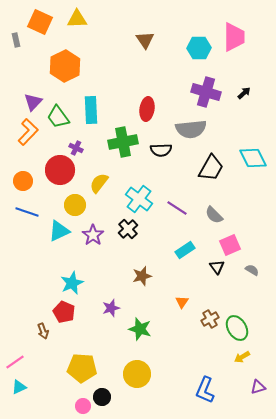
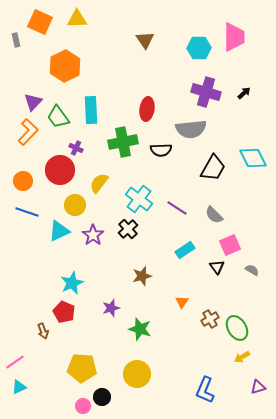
black trapezoid at (211, 168): moved 2 px right
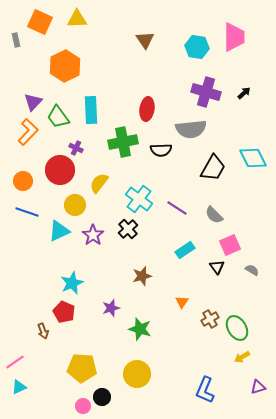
cyan hexagon at (199, 48): moved 2 px left, 1 px up; rotated 10 degrees clockwise
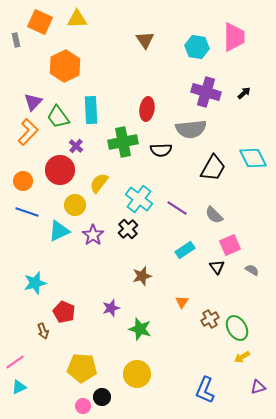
purple cross at (76, 148): moved 2 px up; rotated 16 degrees clockwise
cyan star at (72, 283): moved 37 px left; rotated 10 degrees clockwise
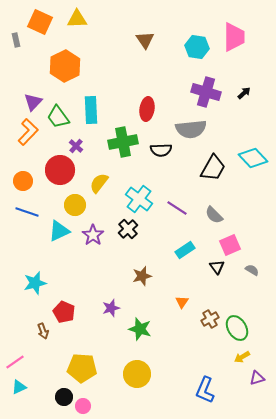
cyan diamond at (253, 158): rotated 16 degrees counterclockwise
purple triangle at (258, 387): moved 1 px left, 9 px up
black circle at (102, 397): moved 38 px left
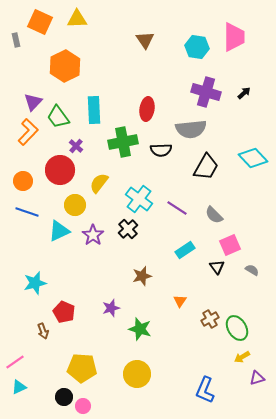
cyan rectangle at (91, 110): moved 3 px right
black trapezoid at (213, 168): moved 7 px left, 1 px up
orange triangle at (182, 302): moved 2 px left, 1 px up
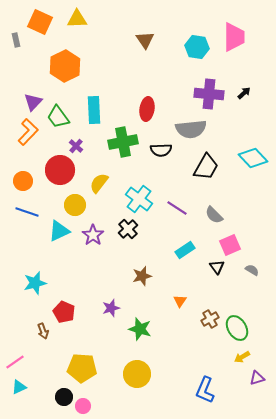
purple cross at (206, 92): moved 3 px right, 2 px down; rotated 12 degrees counterclockwise
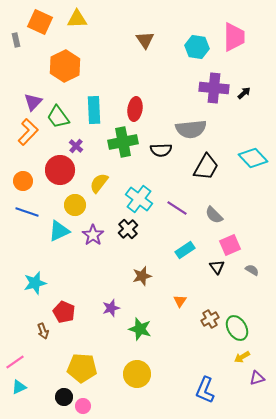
purple cross at (209, 94): moved 5 px right, 6 px up
red ellipse at (147, 109): moved 12 px left
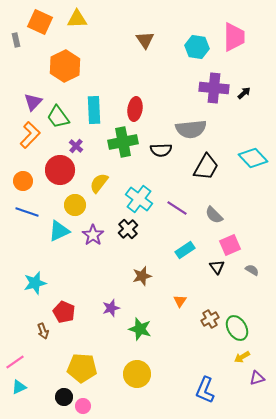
orange L-shape at (28, 132): moved 2 px right, 3 px down
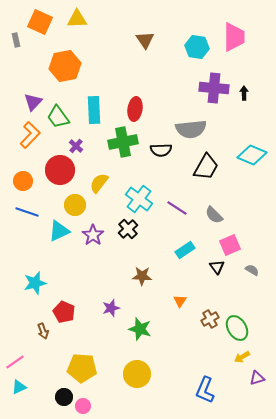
orange hexagon at (65, 66): rotated 16 degrees clockwise
black arrow at (244, 93): rotated 48 degrees counterclockwise
cyan diamond at (253, 158): moved 1 px left, 3 px up; rotated 24 degrees counterclockwise
brown star at (142, 276): rotated 18 degrees clockwise
